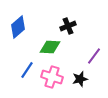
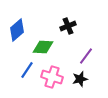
blue diamond: moved 1 px left, 3 px down
green diamond: moved 7 px left
purple line: moved 8 px left
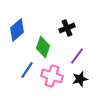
black cross: moved 1 px left, 2 px down
green diamond: rotated 75 degrees counterclockwise
purple line: moved 9 px left
pink cross: moved 1 px up
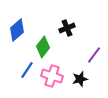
green diamond: rotated 20 degrees clockwise
purple line: moved 17 px right, 1 px up
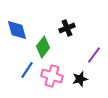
blue diamond: rotated 65 degrees counterclockwise
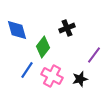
pink cross: rotated 10 degrees clockwise
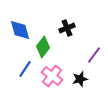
blue diamond: moved 3 px right
blue line: moved 2 px left, 1 px up
pink cross: rotated 10 degrees clockwise
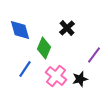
black cross: rotated 21 degrees counterclockwise
green diamond: moved 1 px right, 1 px down; rotated 15 degrees counterclockwise
pink cross: moved 4 px right
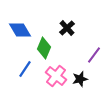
blue diamond: rotated 15 degrees counterclockwise
